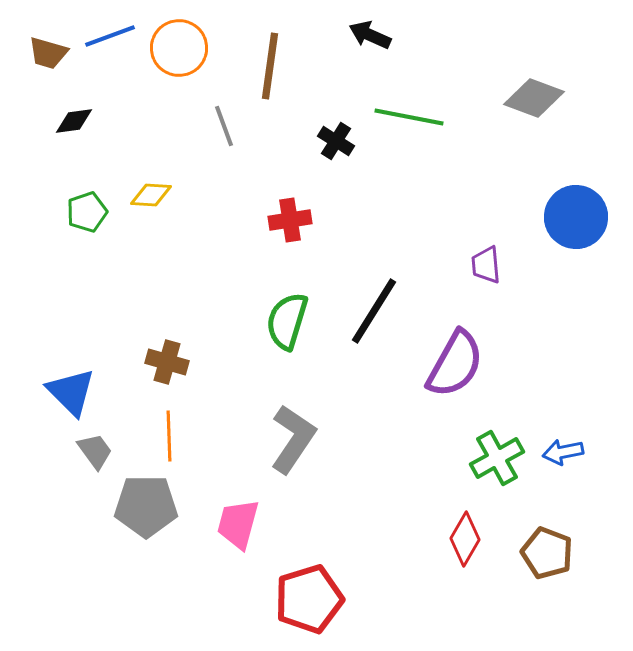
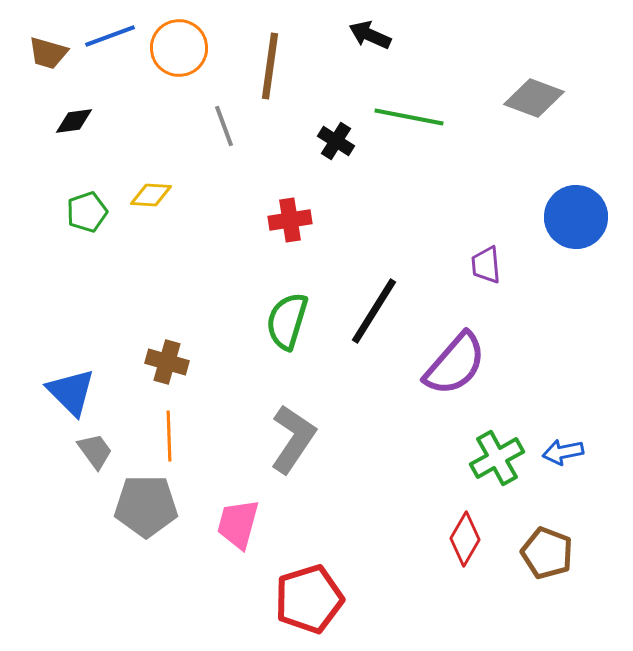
purple semicircle: rotated 12 degrees clockwise
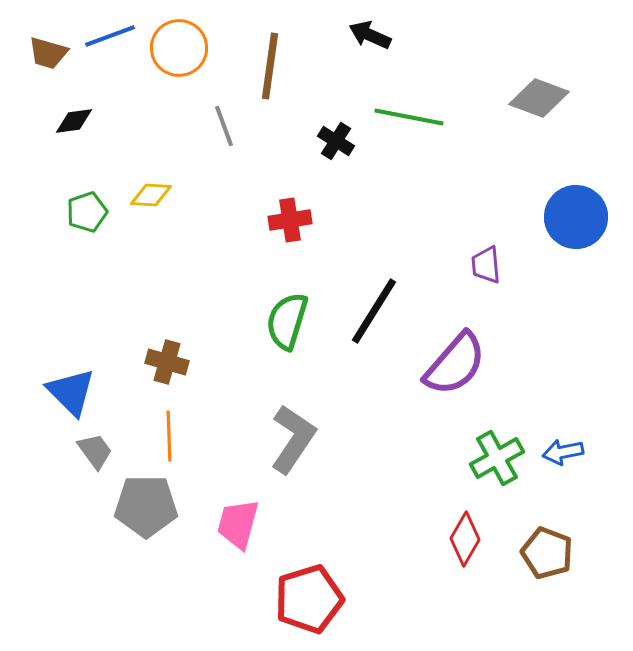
gray diamond: moved 5 px right
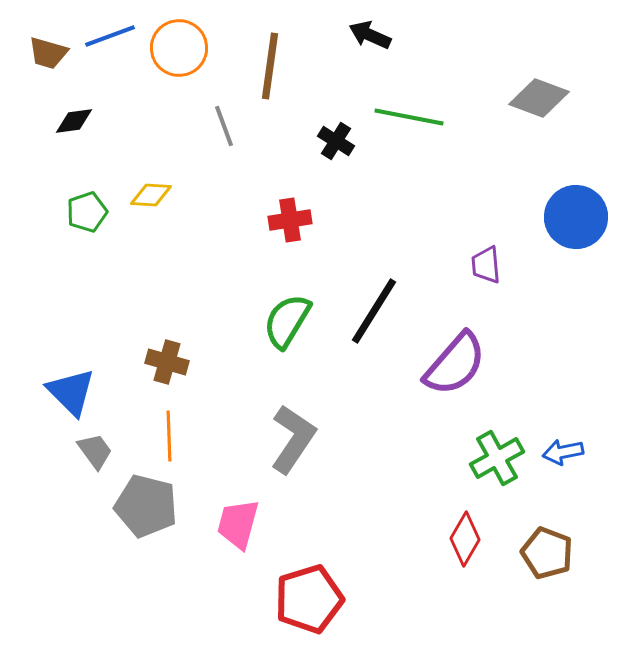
green semicircle: rotated 14 degrees clockwise
gray pentagon: rotated 14 degrees clockwise
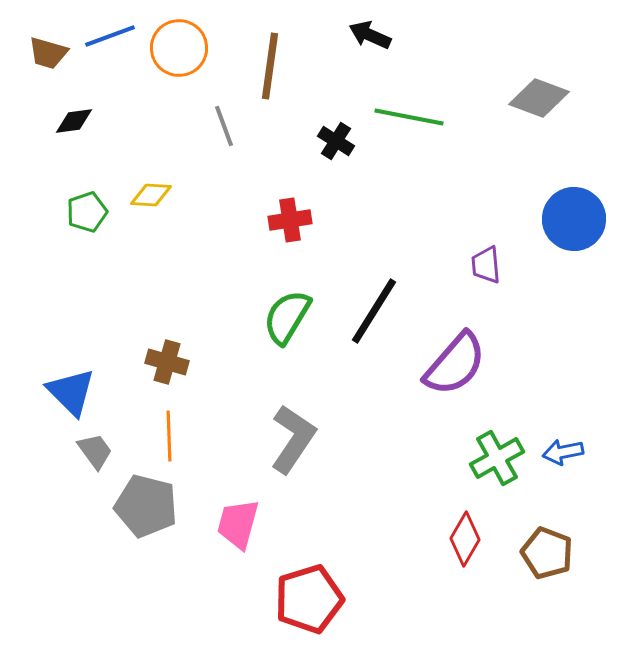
blue circle: moved 2 px left, 2 px down
green semicircle: moved 4 px up
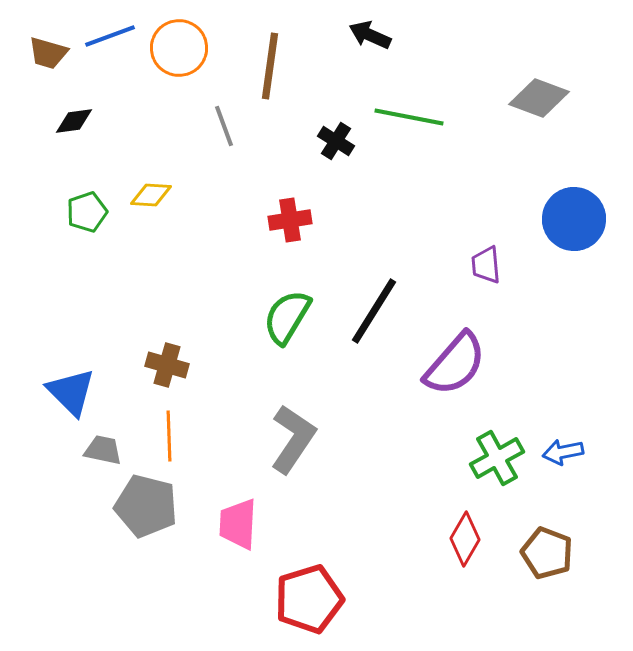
brown cross: moved 3 px down
gray trapezoid: moved 8 px right, 1 px up; rotated 42 degrees counterclockwise
pink trapezoid: rotated 12 degrees counterclockwise
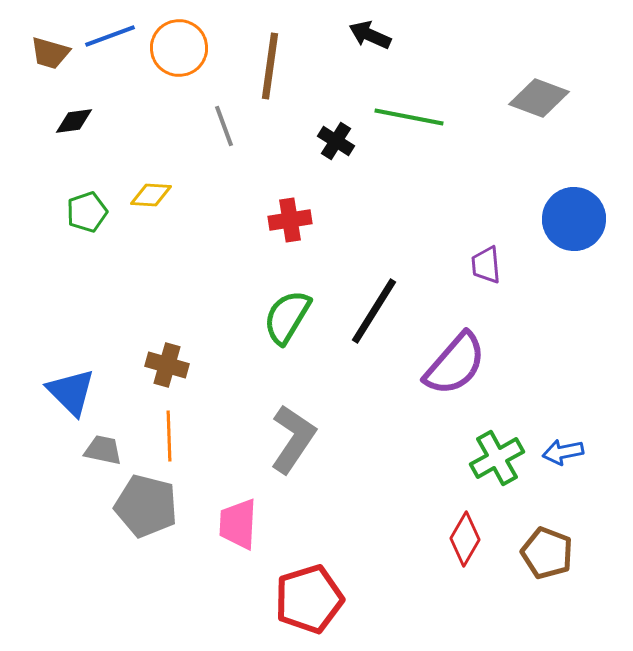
brown trapezoid: moved 2 px right
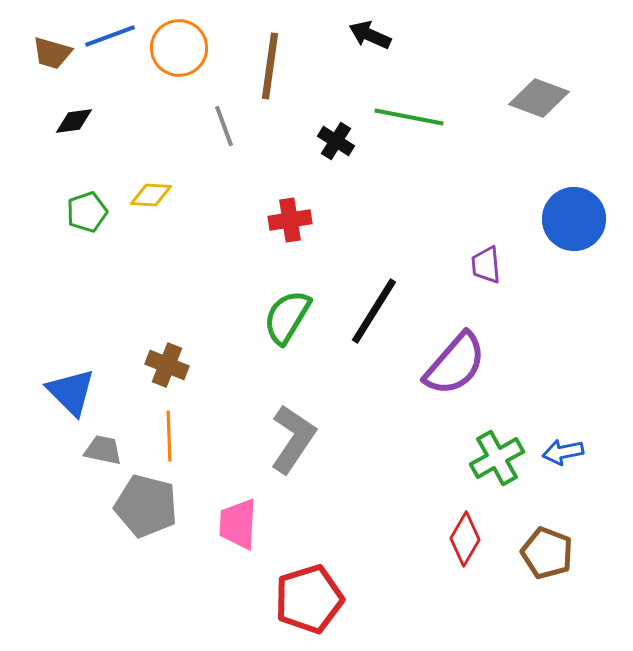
brown trapezoid: moved 2 px right
brown cross: rotated 6 degrees clockwise
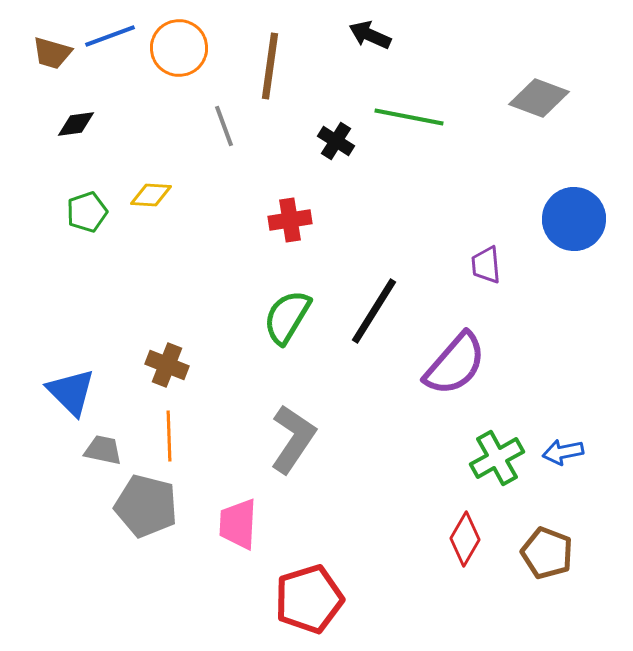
black diamond: moved 2 px right, 3 px down
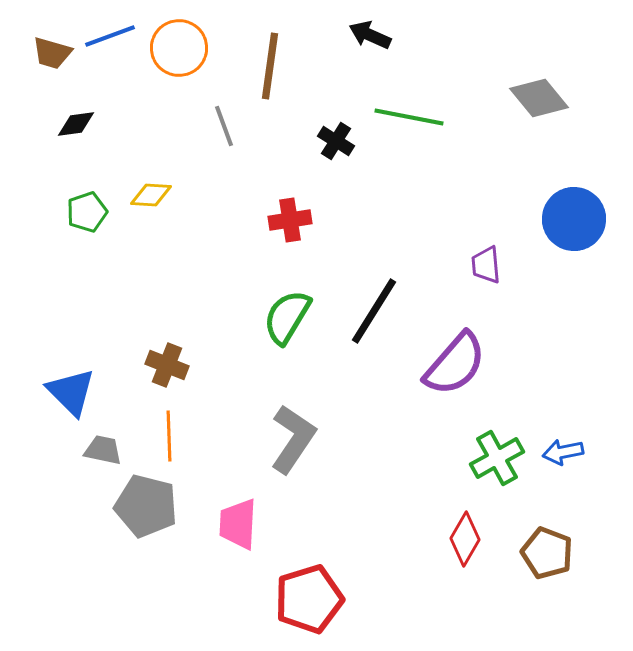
gray diamond: rotated 30 degrees clockwise
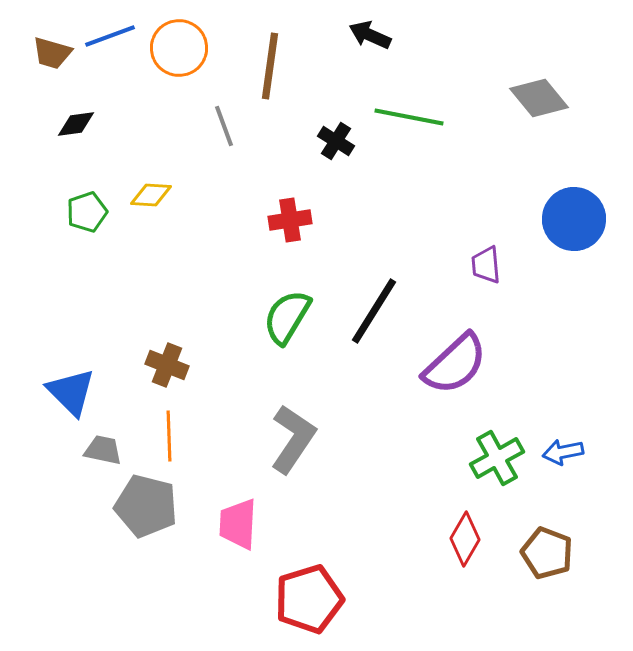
purple semicircle: rotated 6 degrees clockwise
